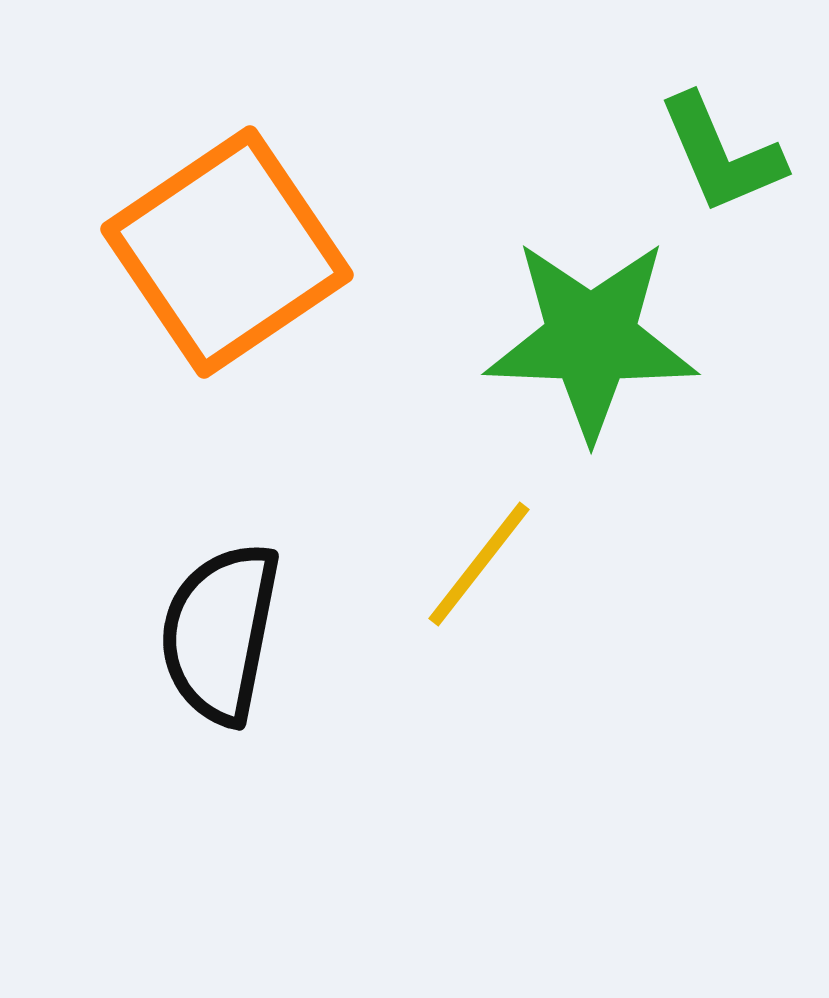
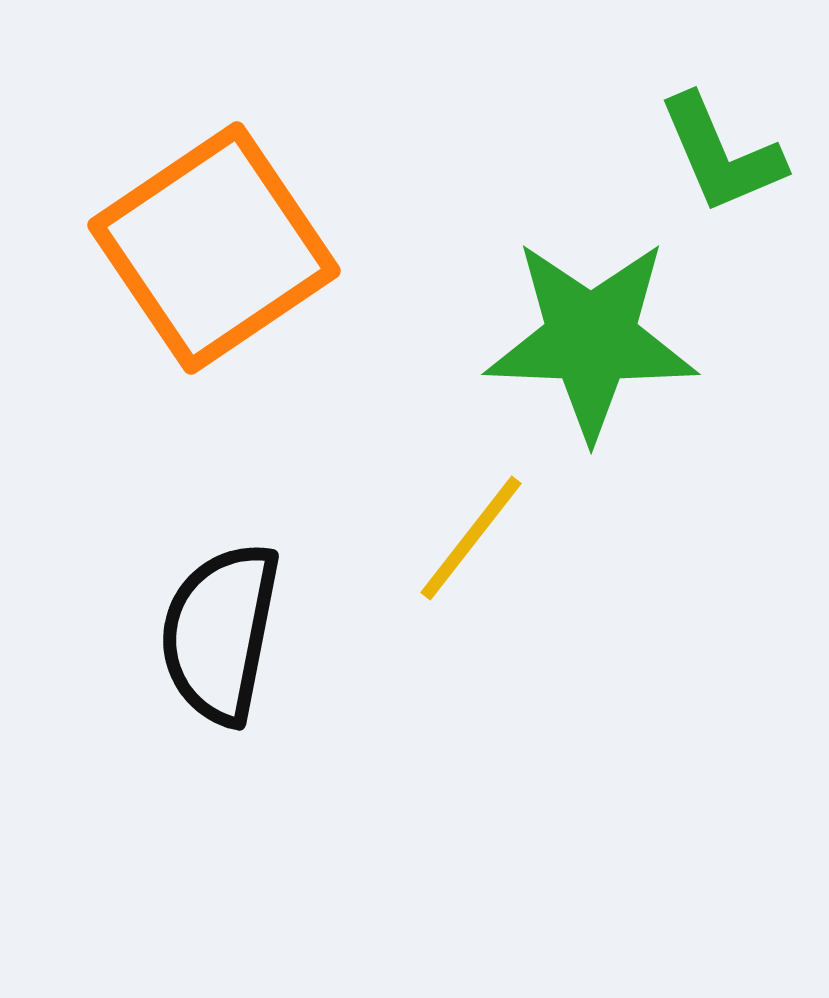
orange square: moved 13 px left, 4 px up
yellow line: moved 8 px left, 26 px up
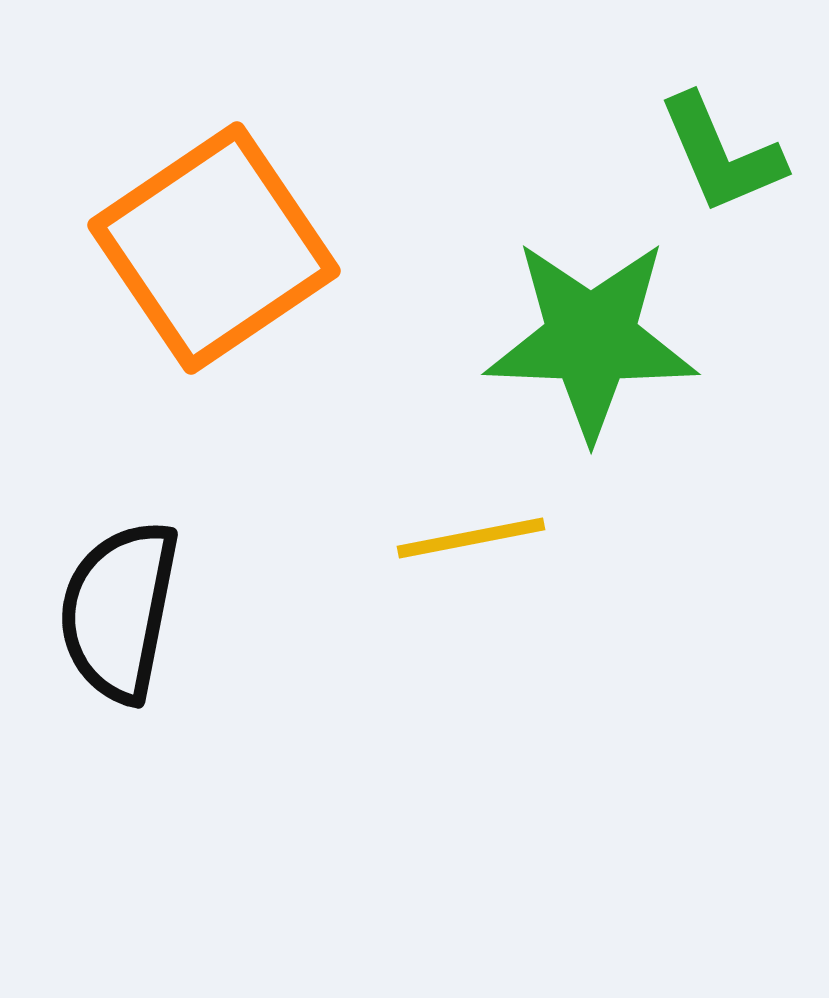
yellow line: rotated 41 degrees clockwise
black semicircle: moved 101 px left, 22 px up
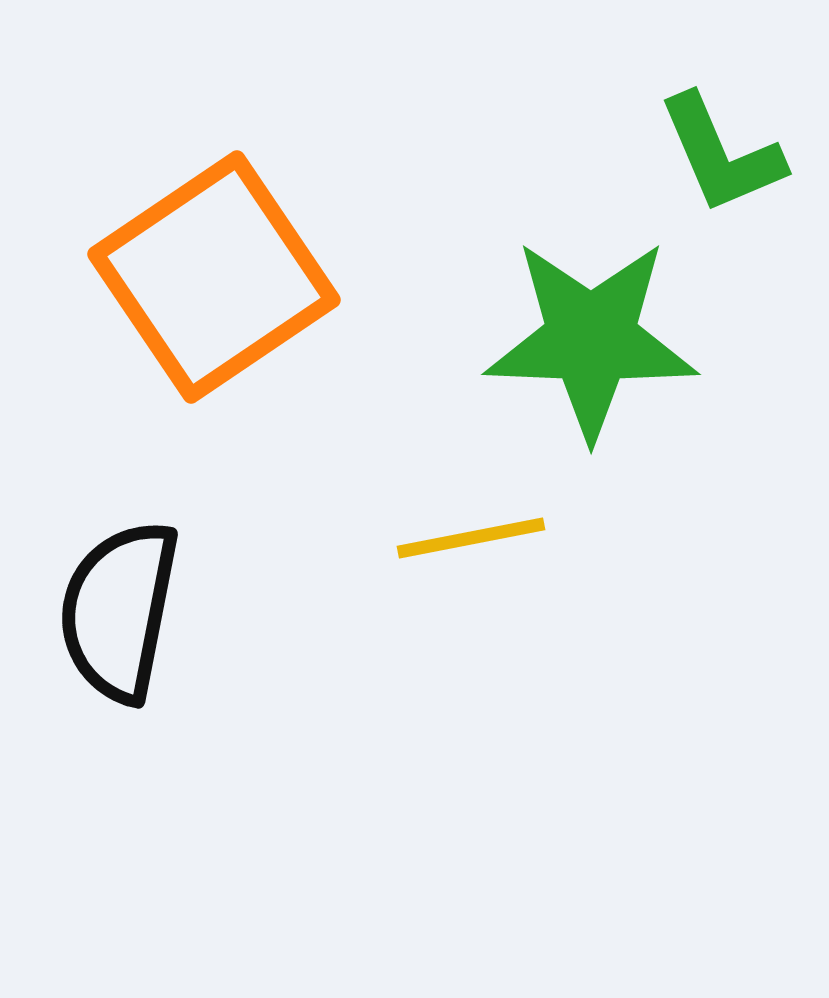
orange square: moved 29 px down
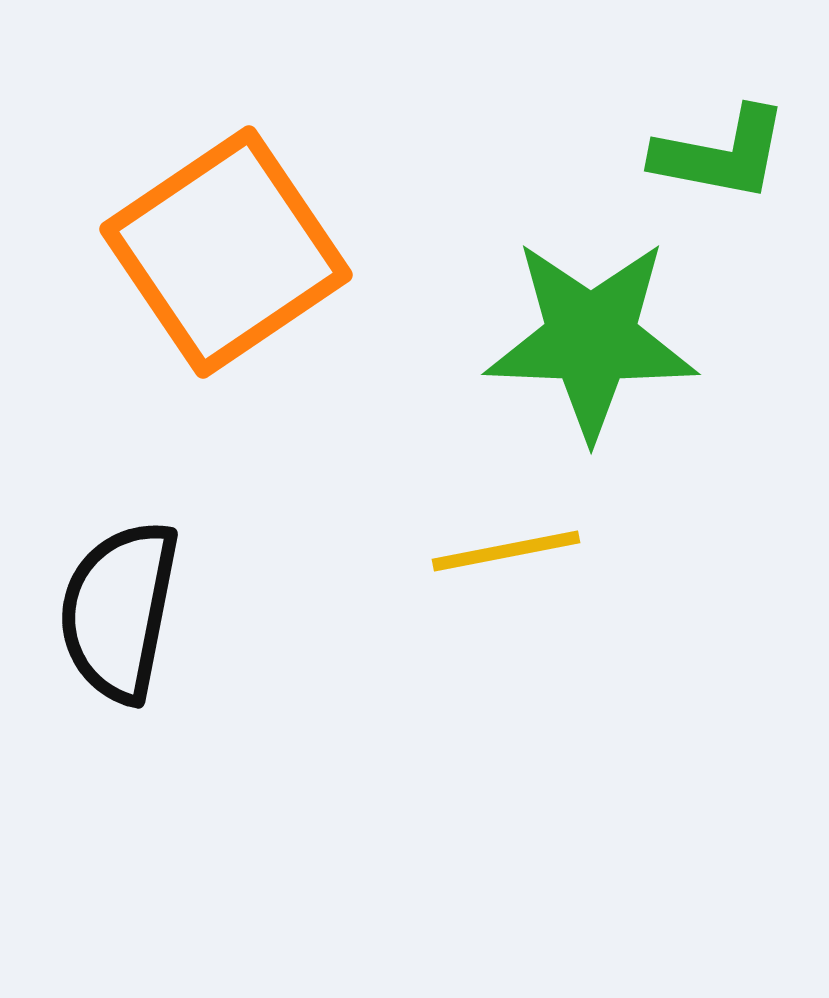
green L-shape: rotated 56 degrees counterclockwise
orange square: moved 12 px right, 25 px up
yellow line: moved 35 px right, 13 px down
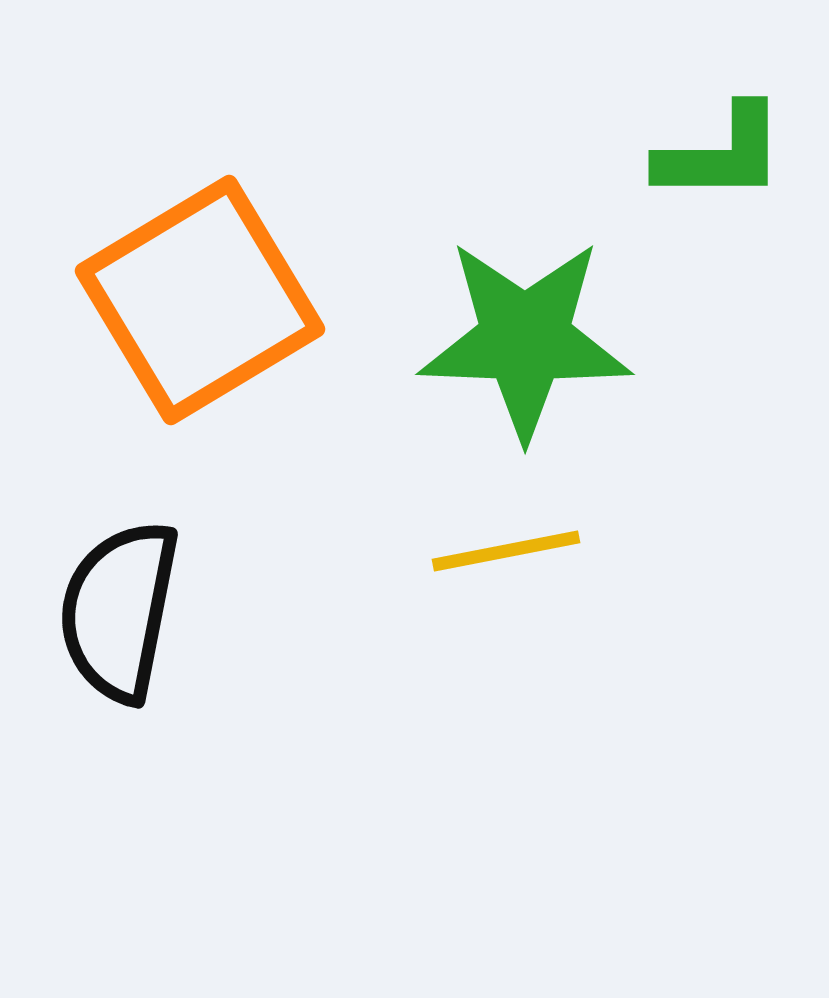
green L-shape: rotated 11 degrees counterclockwise
orange square: moved 26 px left, 48 px down; rotated 3 degrees clockwise
green star: moved 66 px left
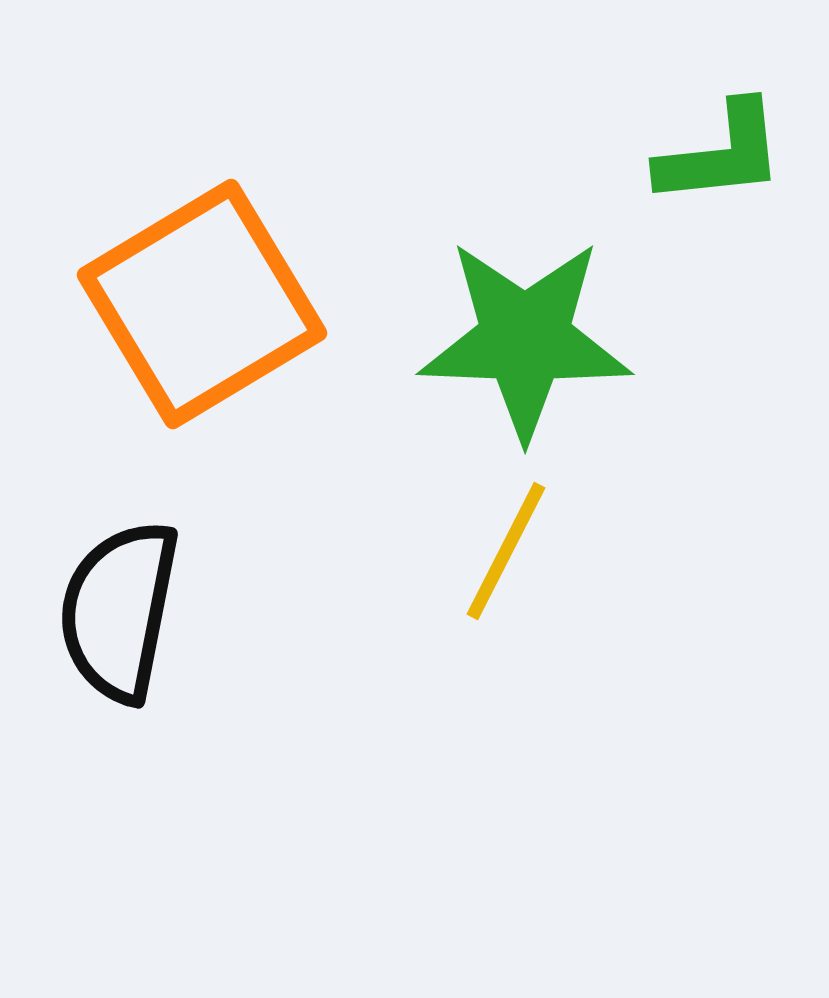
green L-shape: rotated 6 degrees counterclockwise
orange square: moved 2 px right, 4 px down
yellow line: rotated 52 degrees counterclockwise
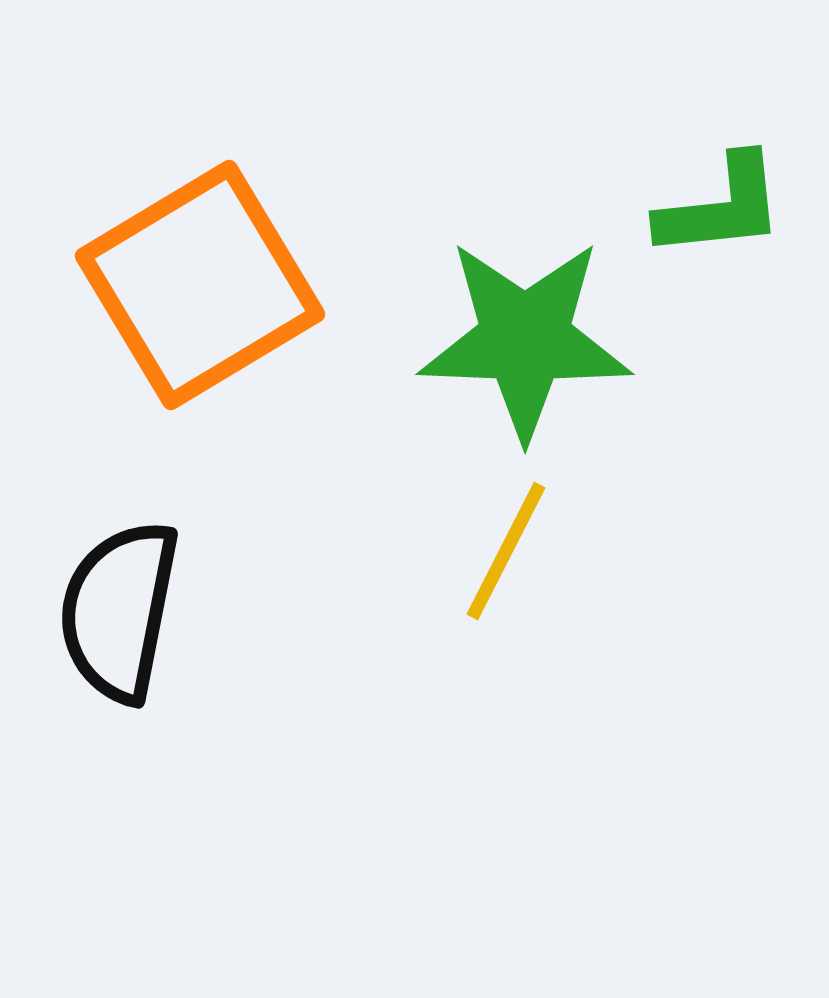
green L-shape: moved 53 px down
orange square: moved 2 px left, 19 px up
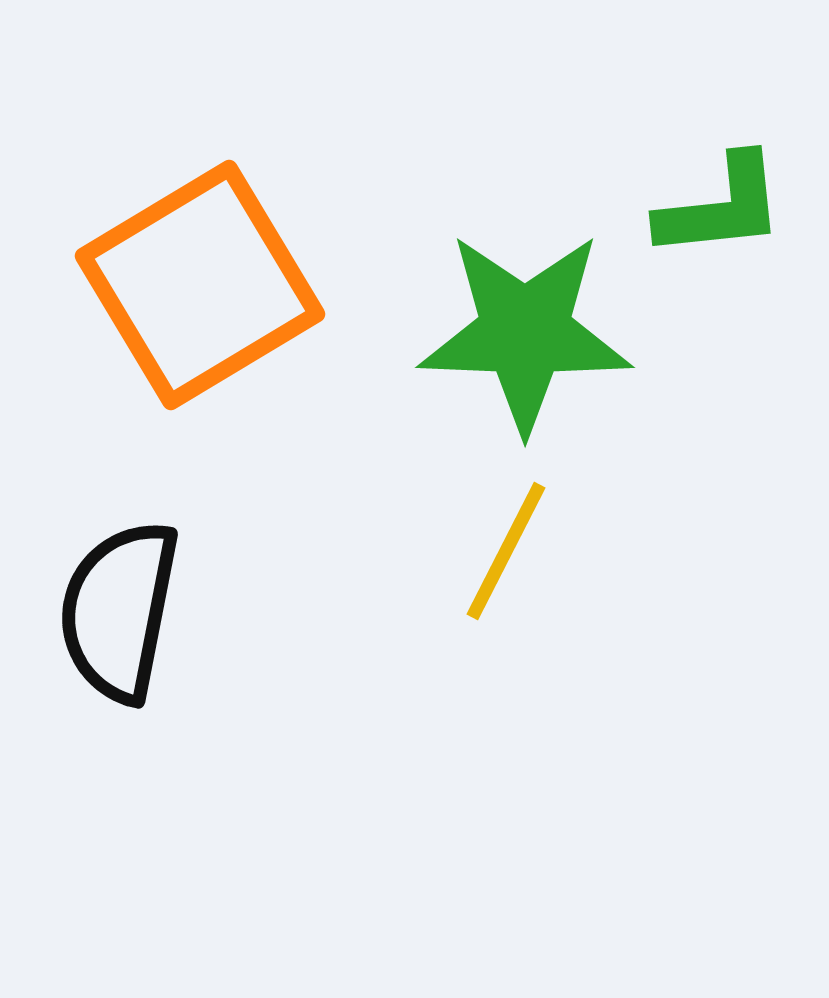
green star: moved 7 px up
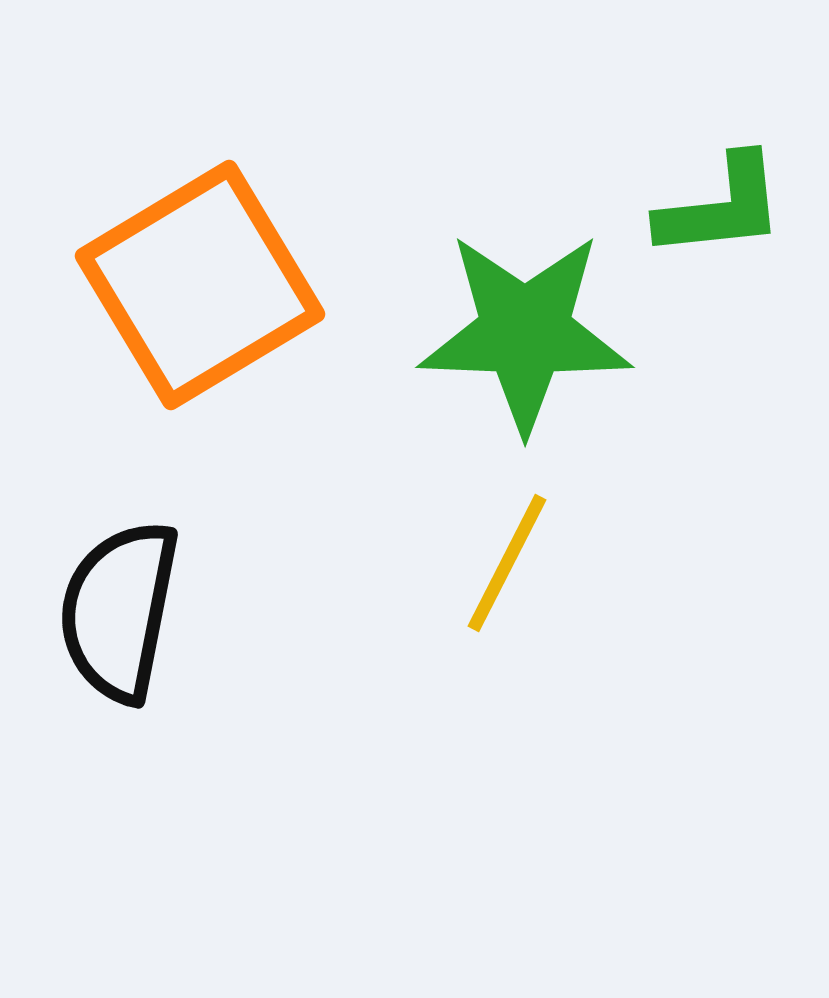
yellow line: moved 1 px right, 12 px down
